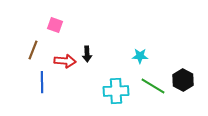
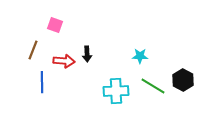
red arrow: moved 1 px left
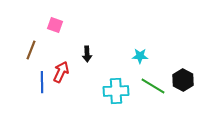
brown line: moved 2 px left
red arrow: moved 3 px left, 11 px down; rotated 70 degrees counterclockwise
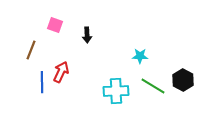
black arrow: moved 19 px up
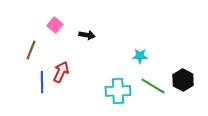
pink square: rotated 21 degrees clockwise
black arrow: rotated 77 degrees counterclockwise
cyan cross: moved 2 px right
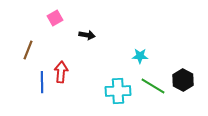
pink square: moved 7 px up; rotated 21 degrees clockwise
brown line: moved 3 px left
red arrow: rotated 20 degrees counterclockwise
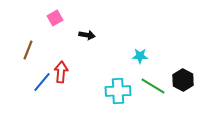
blue line: rotated 40 degrees clockwise
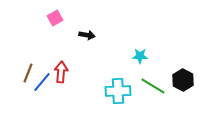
brown line: moved 23 px down
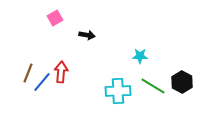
black hexagon: moved 1 px left, 2 px down
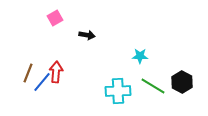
red arrow: moved 5 px left
